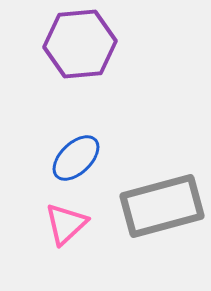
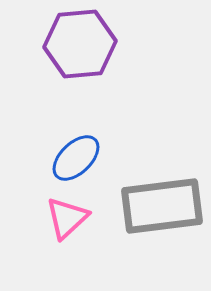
gray rectangle: rotated 8 degrees clockwise
pink triangle: moved 1 px right, 6 px up
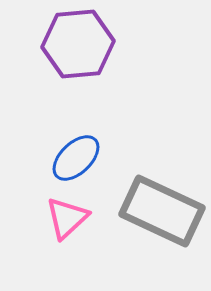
purple hexagon: moved 2 px left
gray rectangle: moved 5 px down; rotated 32 degrees clockwise
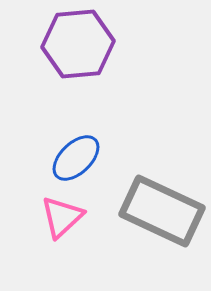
pink triangle: moved 5 px left, 1 px up
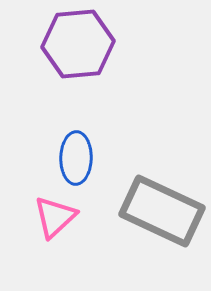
blue ellipse: rotated 45 degrees counterclockwise
pink triangle: moved 7 px left
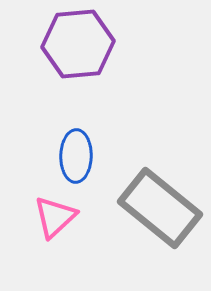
blue ellipse: moved 2 px up
gray rectangle: moved 2 px left, 3 px up; rotated 14 degrees clockwise
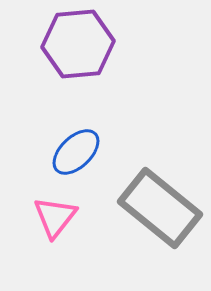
blue ellipse: moved 4 px up; rotated 45 degrees clockwise
pink triangle: rotated 9 degrees counterclockwise
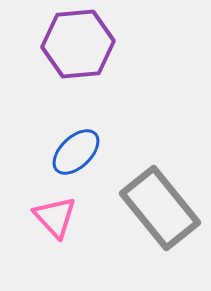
gray rectangle: rotated 12 degrees clockwise
pink triangle: rotated 21 degrees counterclockwise
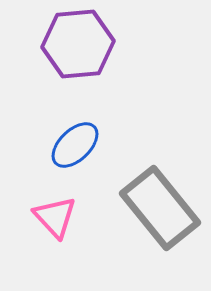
blue ellipse: moved 1 px left, 7 px up
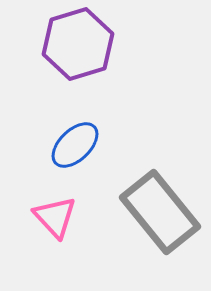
purple hexagon: rotated 12 degrees counterclockwise
gray rectangle: moved 4 px down
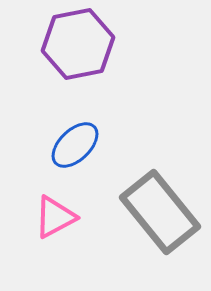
purple hexagon: rotated 6 degrees clockwise
pink triangle: rotated 45 degrees clockwise
